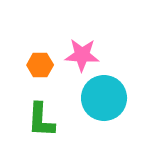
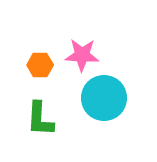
green L-shape: moved 1 px left, 1 px up
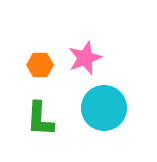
pink star: moved 3 px right, 3 px down; rotated 24 degrees counterclockwise
cyan circle: moved 10 px down
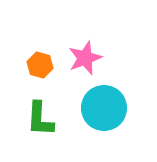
orange hexagon: rotated 15 degrees clockwise
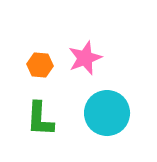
orange hexagon: rotated 10 degrees counterclockwise
cyan circle: moved 3 px right, 5 px down
